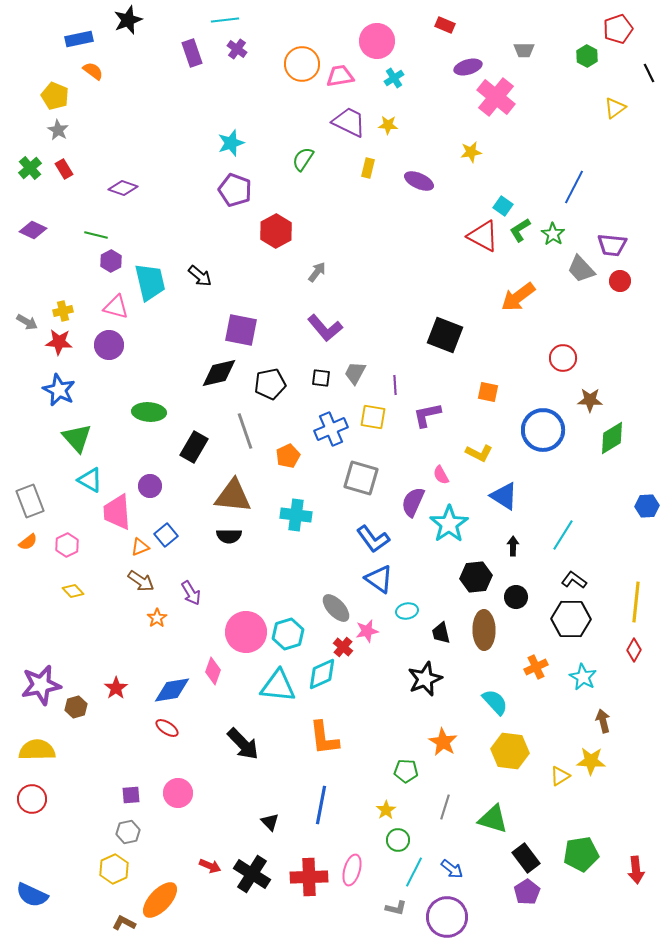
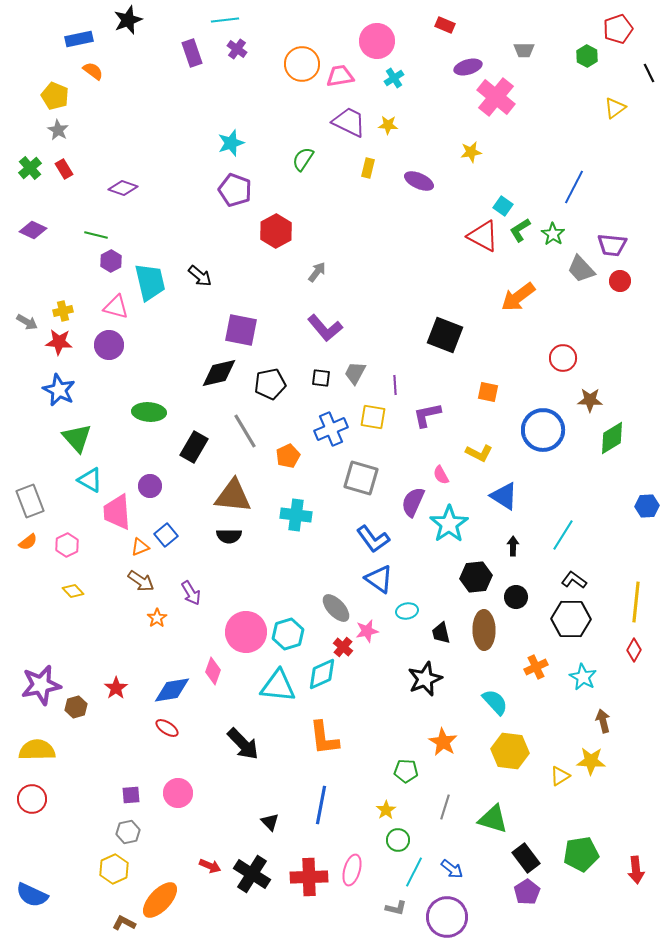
gray line at (245, 431): rotated 12 degrees counterclockwise
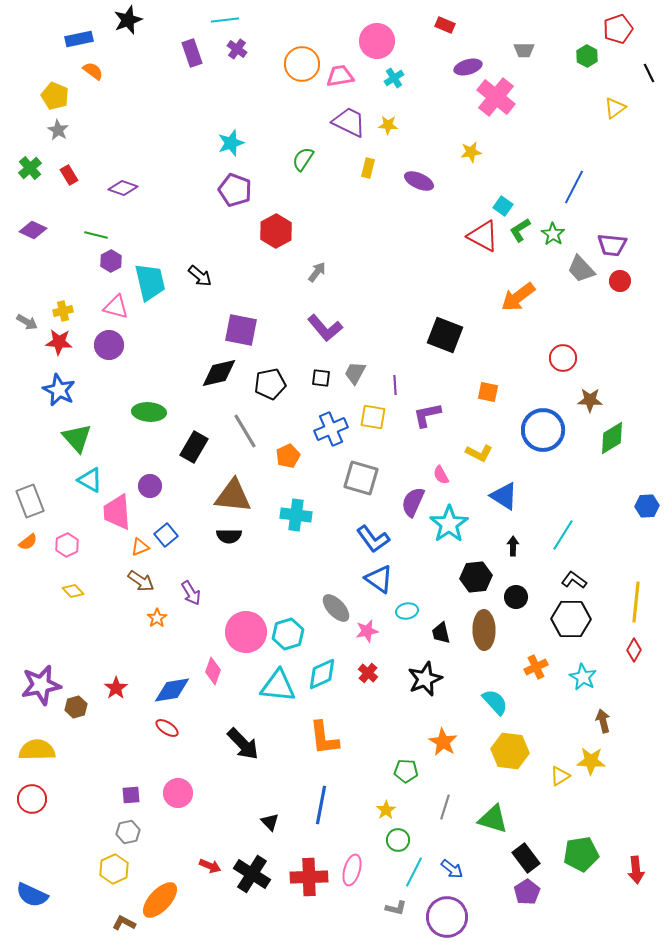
red rectangle at (64, 169): moved 5 px right, 6 px down
red cross at (343, 647): moved 25 px right, 26 px down
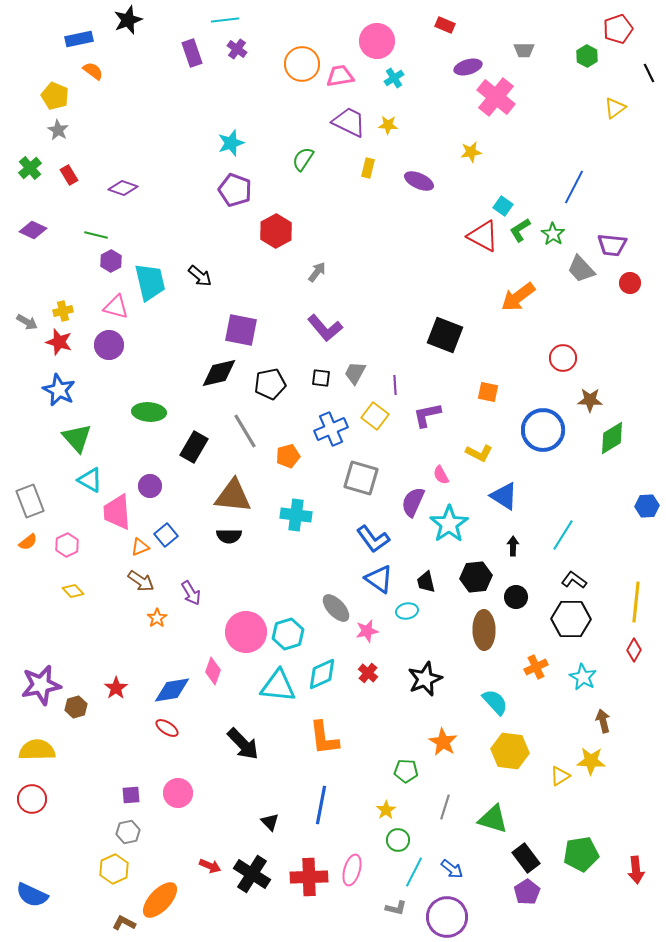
red circle at (620, 281): moved 10 px right, 2 px down
red star at (59, 342): rotated 12 degrees clockwise
yellow square at (373, 417): moved 2 px right, 1 px up; rotated 28 degrees clockwise
orange pentagon at (288, 456): rotated 10 degrees clockwise
black trapezoid at (441, 633): moved 15 px left, 51 px up
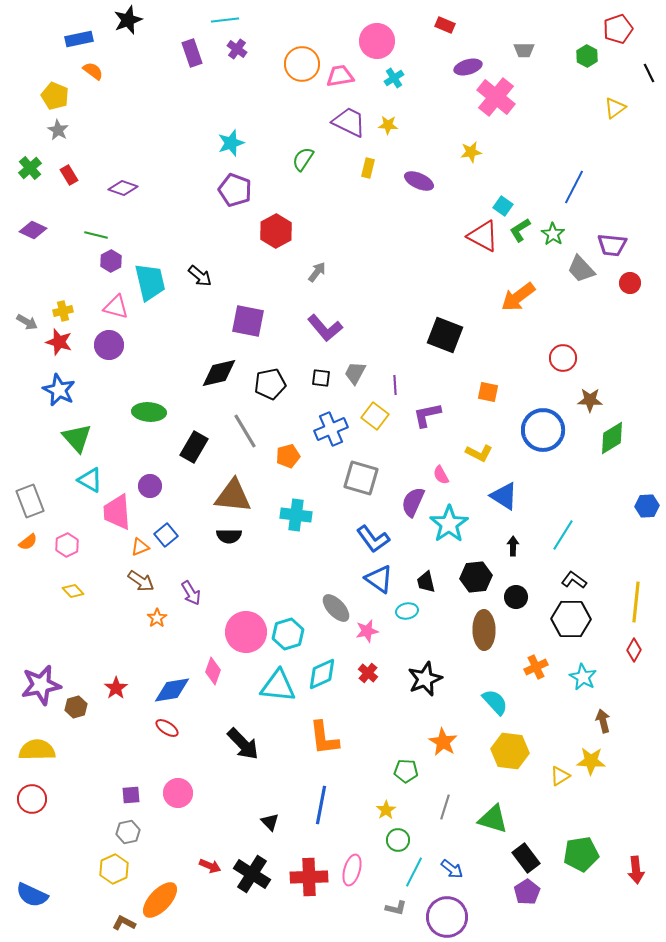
purple square at (241, 330): moved 7 px right, 9 px up
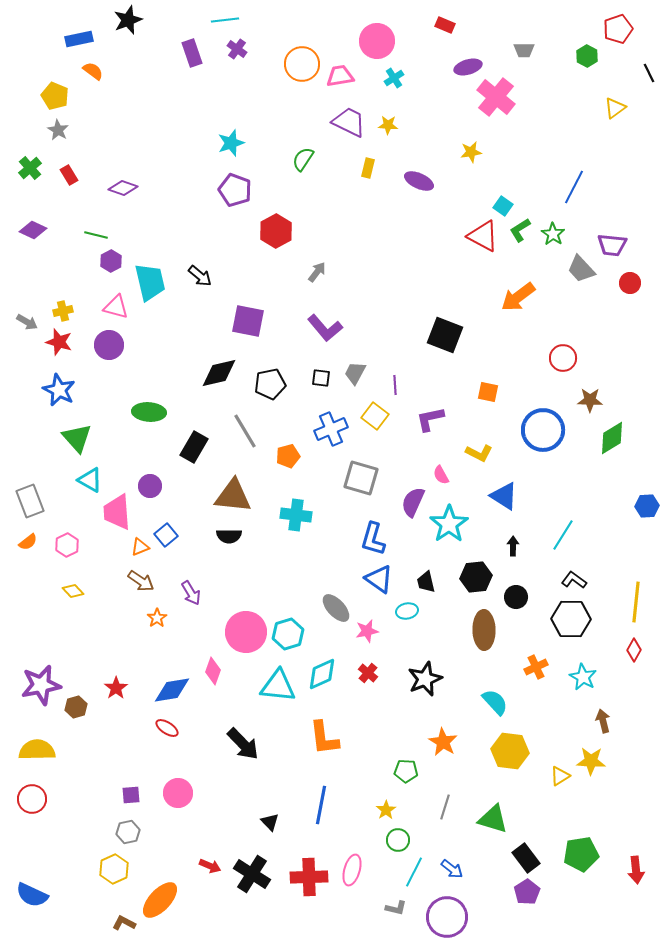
purple L-shape at (427, 415): moved 3 px right, 4 px down
blue L-shape at (373, 539): rotated 52 degrees clockwise
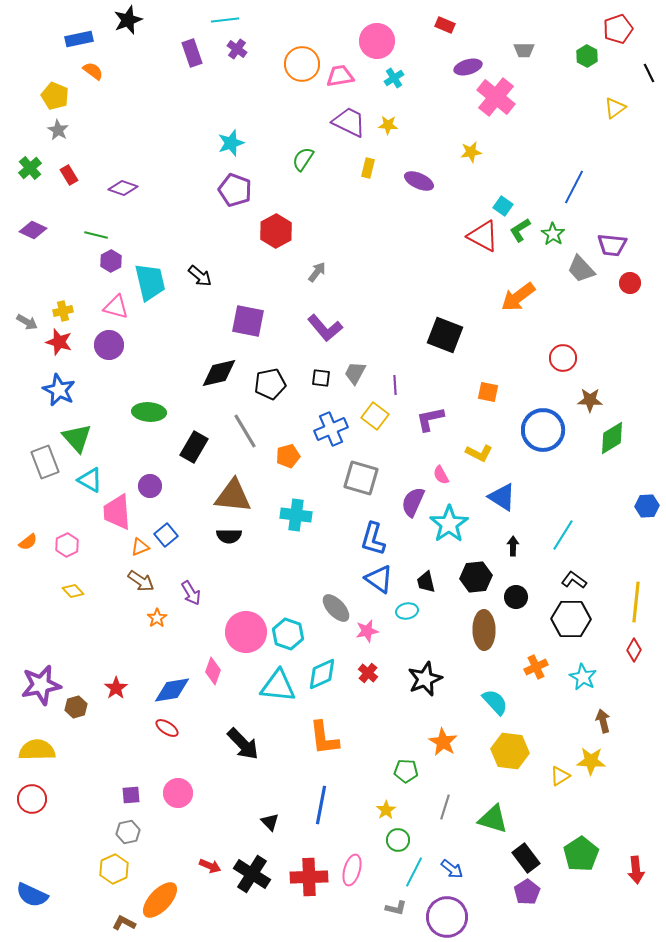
blue triangle at (504, 496): moved 2 px left, 1 px down
gray rectangle at (30, 501): moved 15 px right, 39 px up
cyan hexagon at (288, 634): rotated 24 degrees counterclockwise
green pentagon at (581, 854): rotated 24 degrees counterclockwise
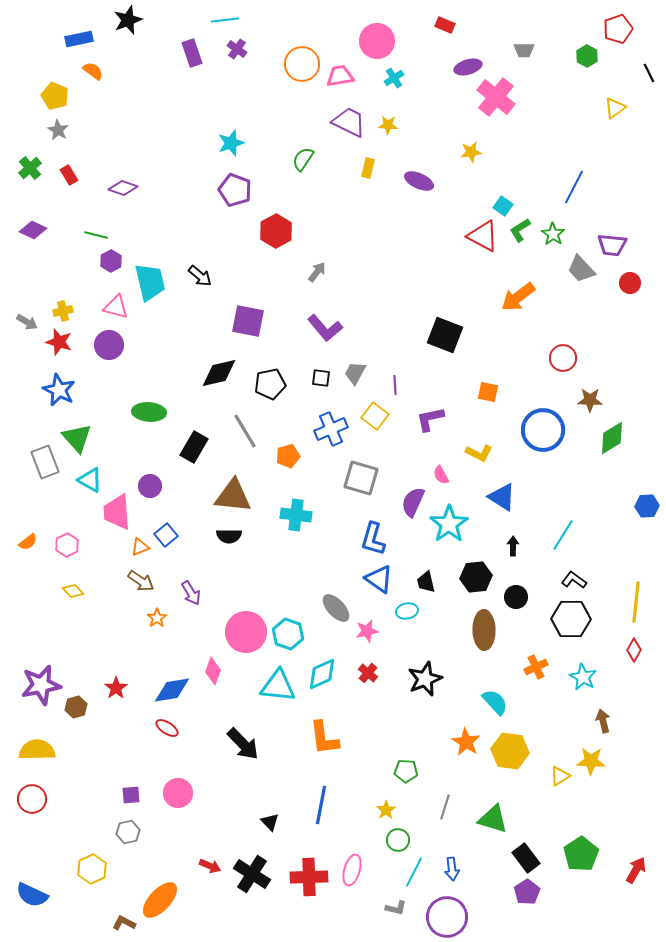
orange star at (443, 742): moved 23 px right
yellow hexagon at (114, 869): moved 22 px left
blue arrow at (452, 869): rotated 45 degrees clockwise
red arrow at (636, 870): rotated 144 degrees counterclockwise
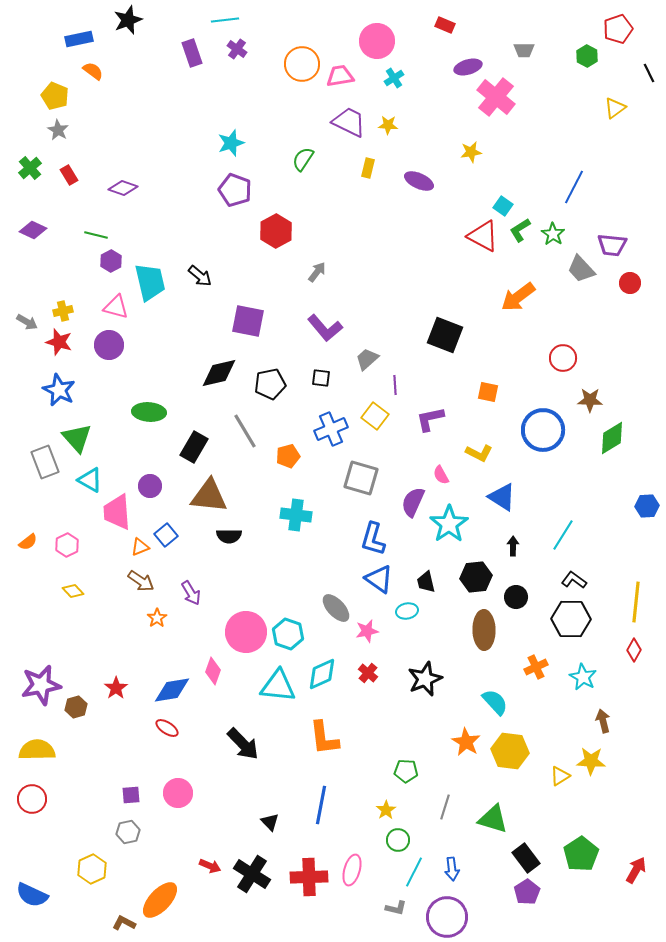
gray trapezoid at (355, 373): moved 12 px right, 14 px up; rotated 20 degrees clockwise
brown triangle at (233, 496): moved 24 px left
